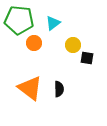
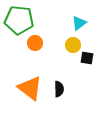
cyan triangle: moved 26 px right
orange circle: moved 1 px right
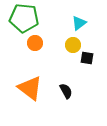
green pentagon: moved 5 px right, 2 px up
black semicircle: moved 7 px right, 2 px down; rotated 28 degrees counterclockwise
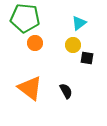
green pentagon: moved 1 px right
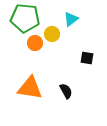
cyan triangle: moved 8 px left, 4 px up
yellow circle: moved 21 px left, 11 px up
orange triangle: rotated 28 degrees counterclockwise
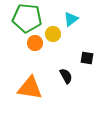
green pentagon: moved 2 px right
yellow circle: moved 1 px right
black semicircle: moved 15 px up
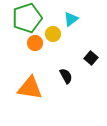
green pentagon: rotated 24 degrees counterclockwise
black square: moved 4 px right; rotated 32 degrees clockwise
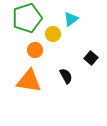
orange circle: moved 7 px down
orange triangle: moved 1 px left, 7 px up
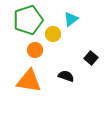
green pentagon: moved 1 px right, 2 px down
black semicircle: rotated 42 degrees counterclockwise
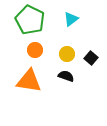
green pentagon: moved 2 px right; rotated 28 degrees counterclockwise
yellow circle: moved 14 px right, 20 px down
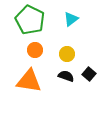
black square: moved 2 px left, 16 px down
